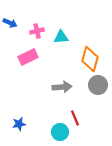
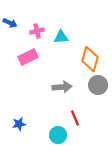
cyan circle: moved 2 px left, 3 px down
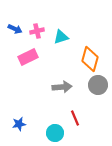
blue arrow: moved 5 px right, 6 px down
cyan triangle: rotated 14 degrees counterclockwise
cyan circle: moved 3 px left, 2 px up
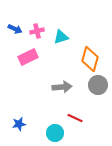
red line: rotated 42 degrees counterclockwise
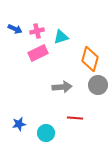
pink rectangle: moved 10 px right, 4 px up
red line: rotated 21 degrees counterclockwise
cyan circle: moved 9 px left
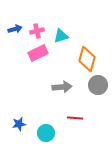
blue arrow: rotated 40 degrees counterclockwise
cyan triangle: moved 1 px up
orange diamond: moved 3 px left
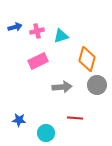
blue arrow: moved 2 px up
pink rectangle: moved 8 px down
gray circle: moved 1 px left
blue star: moved 4 px up; rotated 16 degrees clockwise
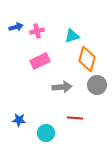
blue arrow: moved 1 px right
cyan triangle: moved 11 px right
pink rectangle: moved 2 px right
